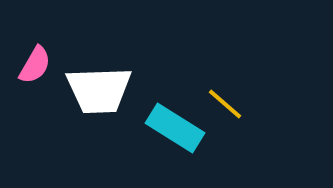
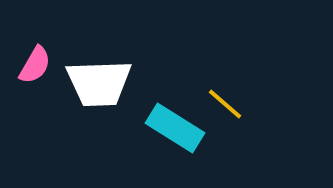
white trapezoid: moved 7 px up
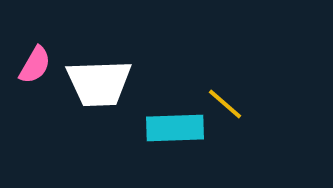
cyan rectangle: rotated 34 degrees counterclockwise
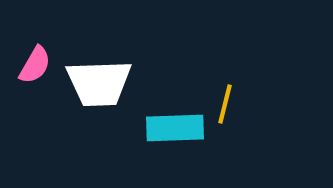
yellow line: rotated 63 degrees clockwise
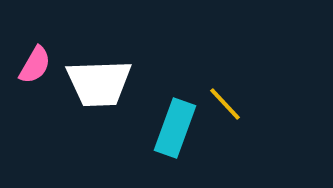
yellow line: rotated 57 degrees counterclockwise
cyan rectangle: rotated 68 degrees counterclockwise
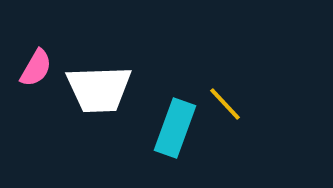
pink semicircle: moved 1 px right, 3 px down
white trapezoid: moved 6 px down
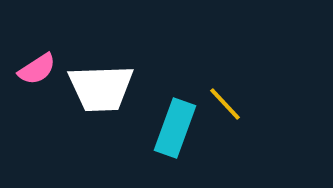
pink semicircle: moved 1 px right, 1 px down; rotated 27 degrees clockwise
white trapezoid: moved 2 px right, 1 px up
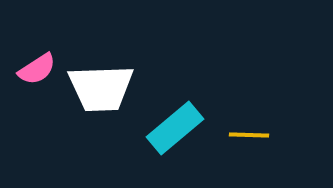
yellow line: moved 24 px right, 31 px down; rotated 45 degrees counterclockwise
cyan rectangle: rotated 30 degrees clockwise
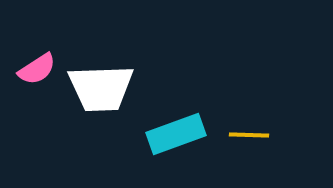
cyan rectangle: moved 1 px right, 6 px down; rotated 20 degrees clockwise
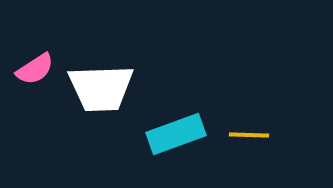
pink semicircle: moved 2 px left
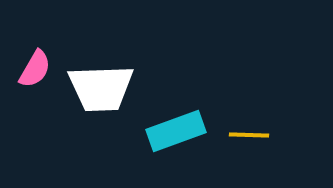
pink semicircle: rotated 27 degrees counterclockwise
cyan rectangle: moved 3 px up
